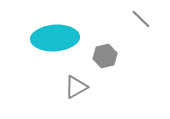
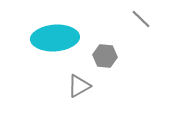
gray hexagon: rotated 20 degrees clockwise
gray triangle: moved 3 px right, 1 px up
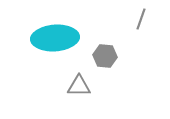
gray line: rotated 65 degrees clockwise
gray triangle: rotated 30 degrees clockwise
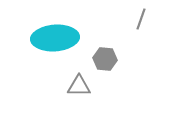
gray hexagon: moved 3 px down
